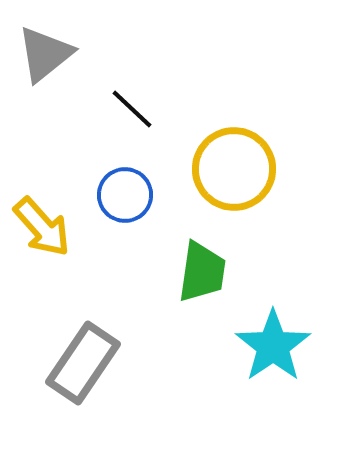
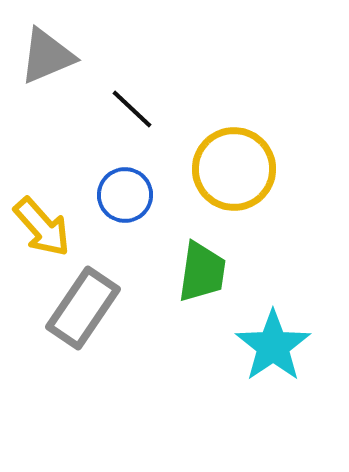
gray triangle: moved 2 px right, 2 px down; rotated 16 degrees clockwise
gray rectangle: moved 55 px up
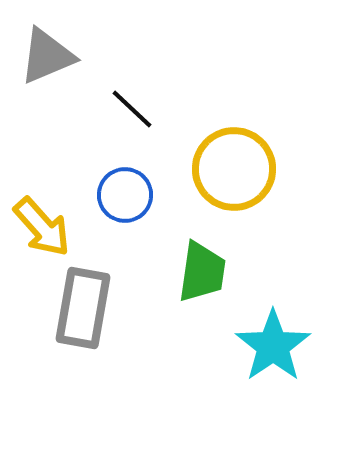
gray rectangle: rotated 24 degrees counterclockwise
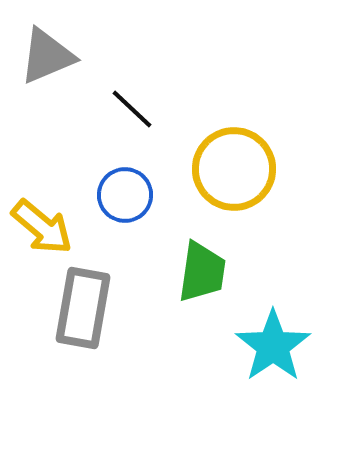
yellow arrow: rotated 8 degrees counterclockwise
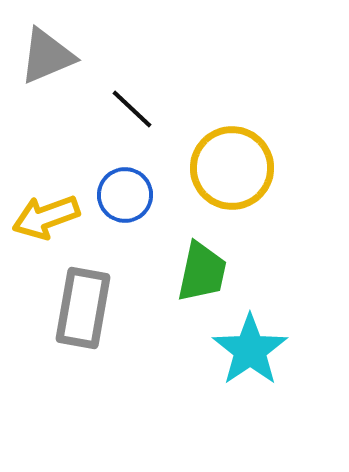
yellow circle: moved 2 px left, 1 px up
yellow arrow: moved 4 px right, 10 px up; rotated 120 degrees clockwise
green trapezoid: rotated 4 degrees clockwise
cyan star: moved 23 px left, 4 px down
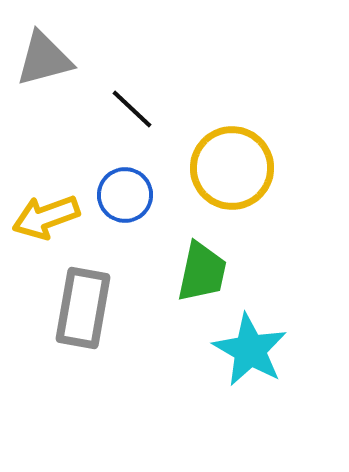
gray triangle: moved 3 px left, 3 px down; rotated 8 degrees clockwise
cyan star: rotated 8 degrees counterclockwise
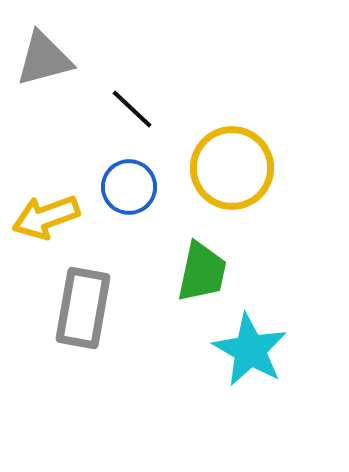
blue circle: moved 4 px right, 8 px up
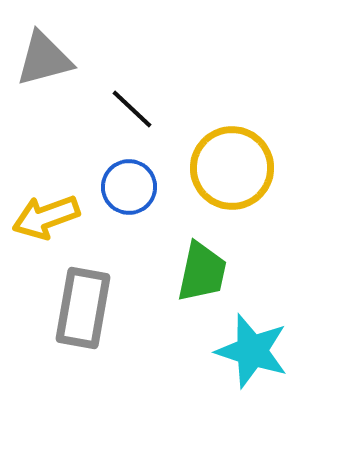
cyan star: moved 2 px right, 1 px down; rotated 12 degrees counterclockwise
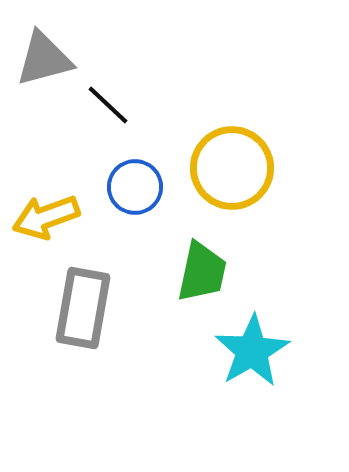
black line: moved 24 px left, 4 px up
blue circle: moved 6 px right
cyan star: rotated 24 degrees clockwise
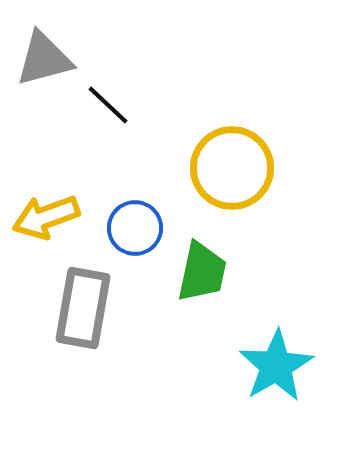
blue circle: moved 41 px down
cyan star: moved 24 px right, 15 px down
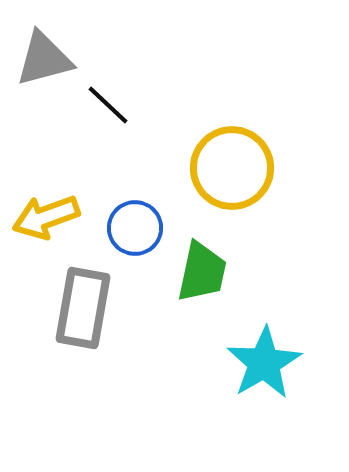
cyan star: moved 12 px left, 3 px up
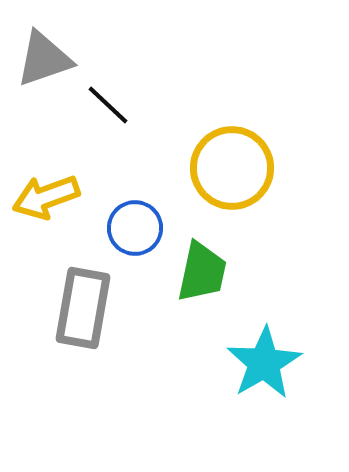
gray triangle: rotated 4 degrees counterclockwise
yellow arrow: moved 20 px up
